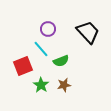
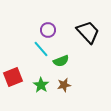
purple circle: moved 1 px down
red square: moved 10 px left, 11 px down
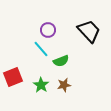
black trapezoid: moved 1 px right, 1 px up
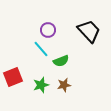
green star: rotated 21 degrees clockwise
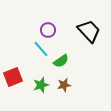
green semicircle: rotated 14 degrees counterclockwise
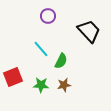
purple circle: moved 14 px up
green semicircle: rotated 28 degrees counterclockwise
green star: rotated 21 degrees clockwise
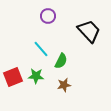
green star: moved 5 px left, 9 px up
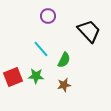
green semicircle: moved 3 px right, 1 px up
